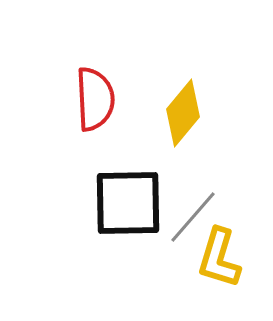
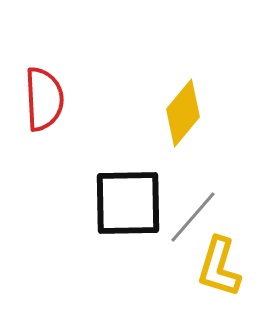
red semicircle: moved 51 px left
yellow L-shape: moved 9 px down
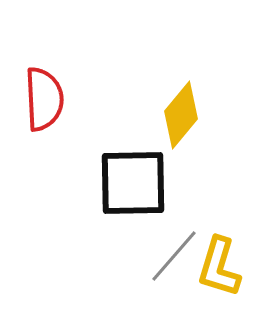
yellow diamond: moved 2 px left, 2 px down
black square: moved 5 px right, 20 px up
gray line: moved 19 px left, 39 px down
